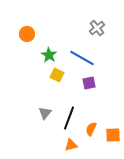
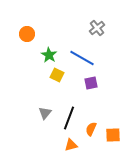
purple square: moved 2 px right
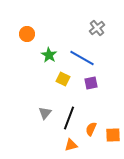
yellow square: moved 6 px right, 4 px down
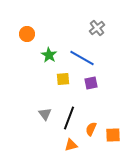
yellow square: rotated 32 degrees counterclockwise
gray triangle: moved 1 px down; rotated 16 degrees counterclockwise
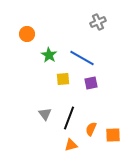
gray cross: moved 1 px right, 6 px up; rotated 14 degrees clockwise
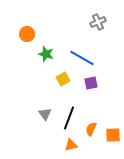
green star: moved 3 px left, 1 px up; rotated 14 degrees counterclockwise
yellow square: rotated 24 degrees counterclockwise
